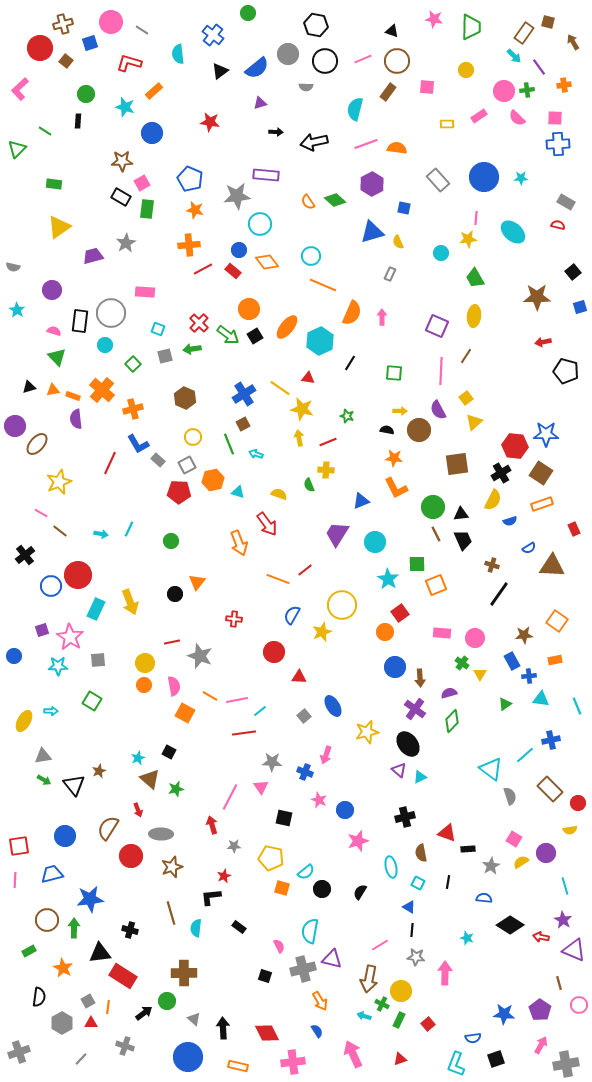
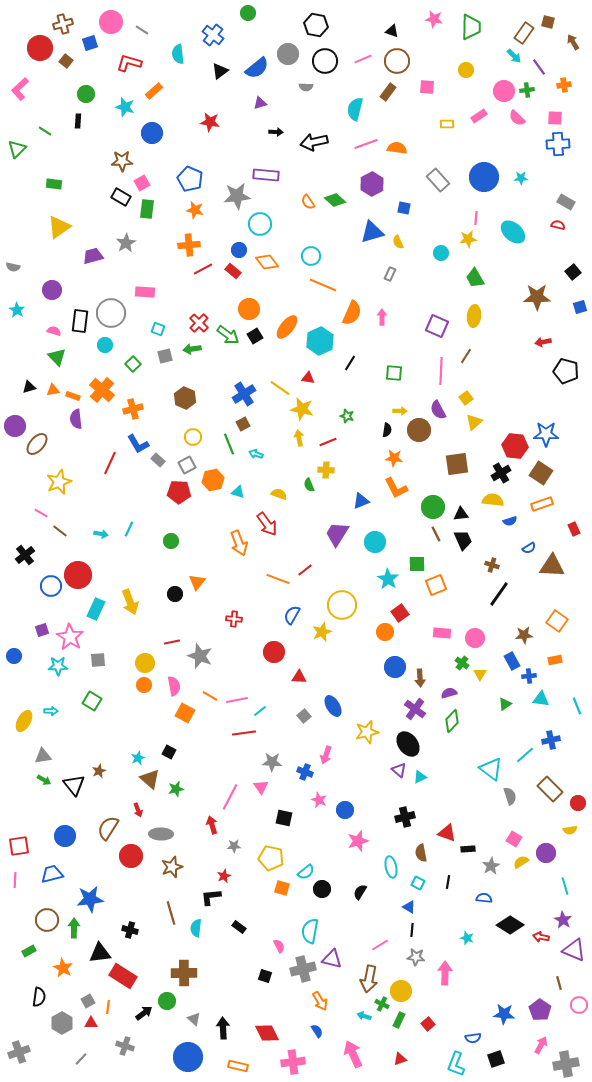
black semicircle at (387, 430): rotated 88 degrees clockwise
yellow semicircle at (493, 500): rotated 110 degrees counterclockwise
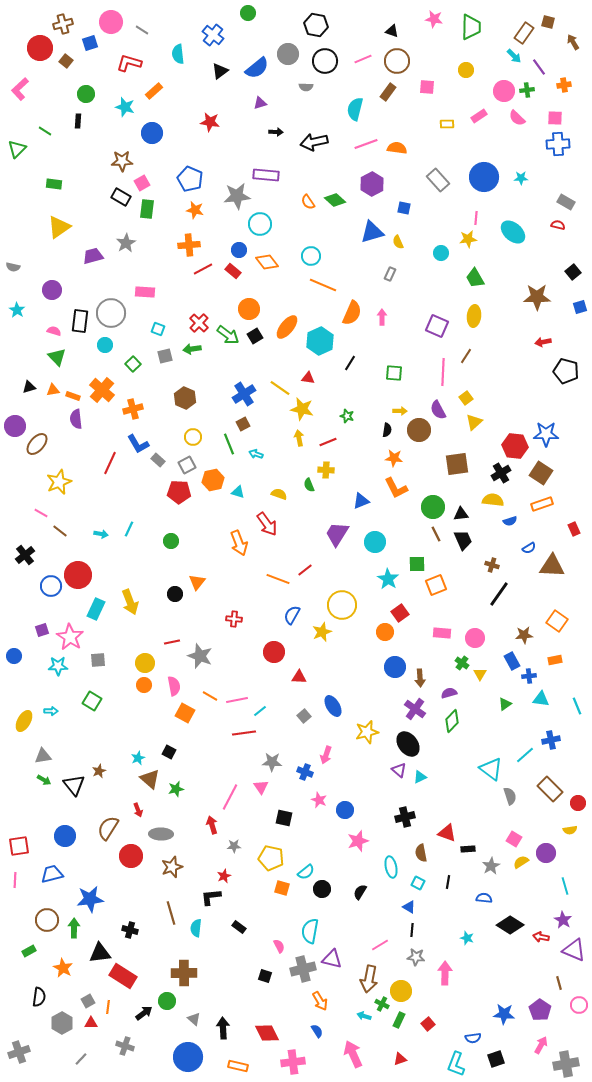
pink line at (441, 371): moved 2 px right, 1 px down
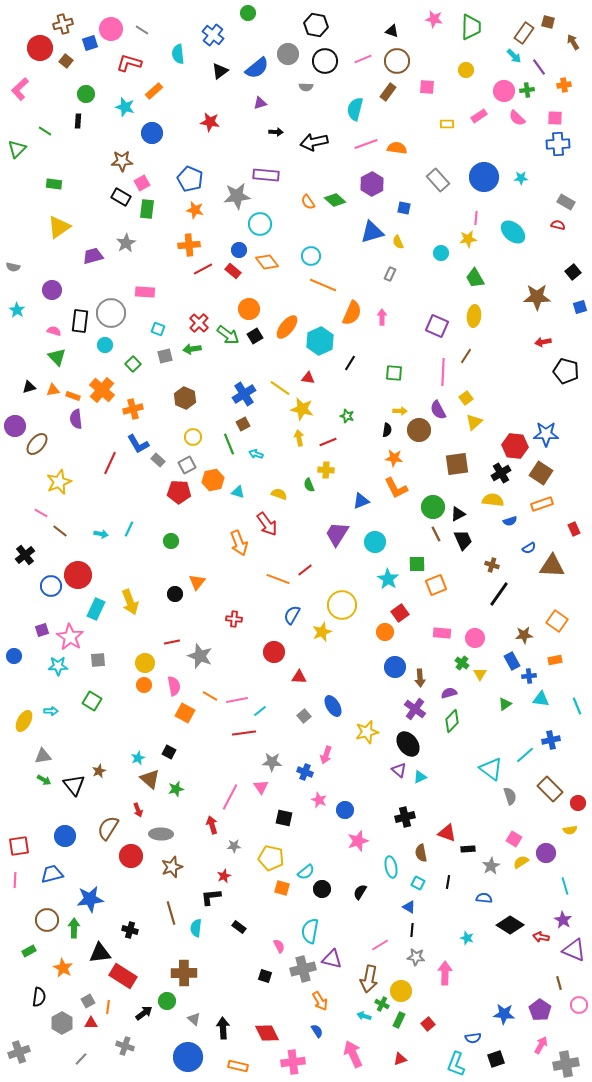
pink circle at (111, 22): moved 7 px down
black triangle at (461, 514): moved 3 px left; rotated 21 degrees counterclockwise
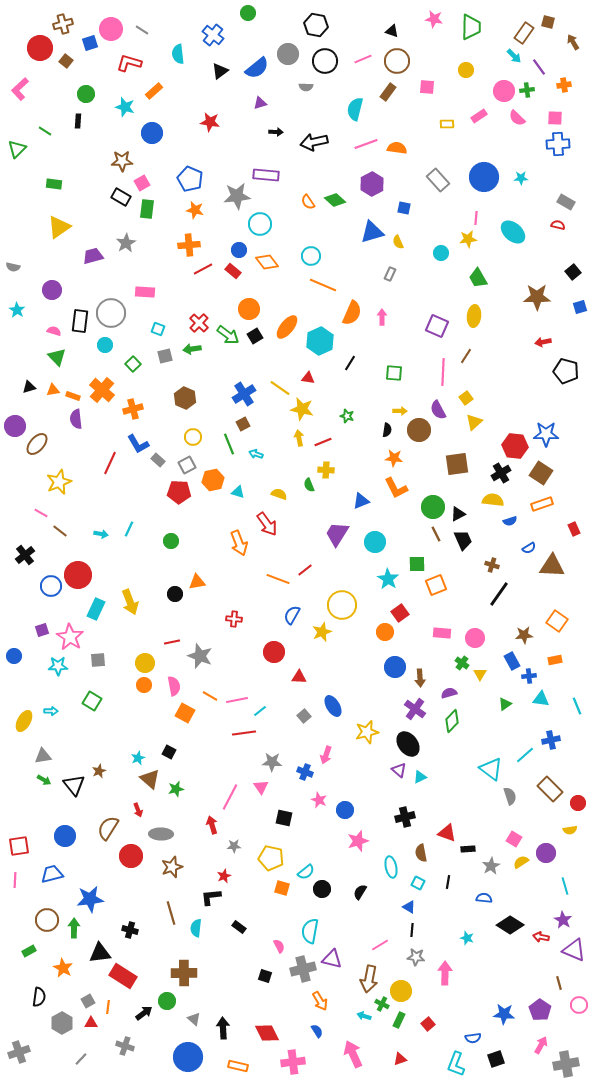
green trapezoid at (475, 278): moved 3 px right
red line at (328, 442): moved 5 px left
orange triangle at (197, 582): rotated 42 degrees clockwise
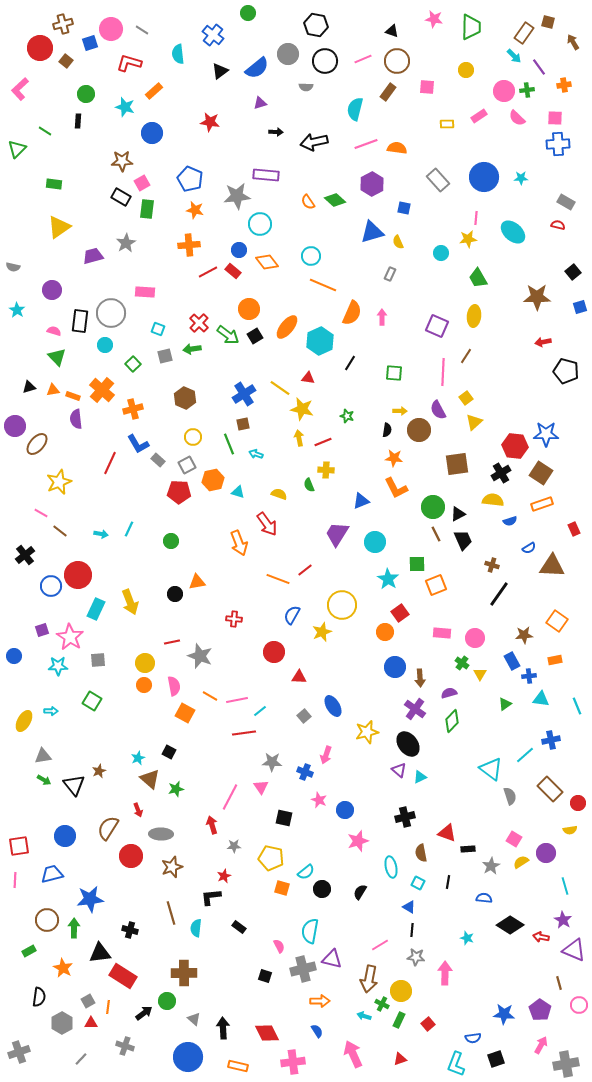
red line at (203, 269): moved 5 px right, 3 px down
brown square at (243, 424): rotated 16 degrees clockwise
orange arrow at (320, 1001): rotated 60 degrees counterclockwise
